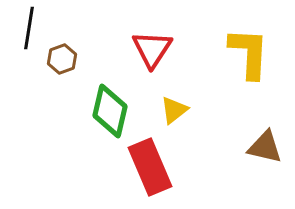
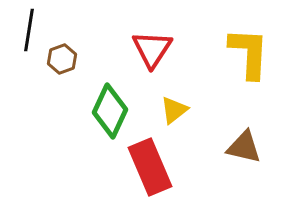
black line: moved 2 px down
green diamond: rotated 12 degrees clockwise
brown triangle: moved 21 px left
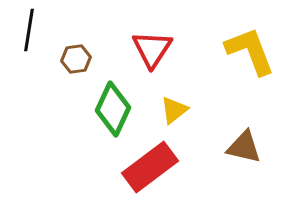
yellow L-shape: moved 1 px right, 2 px up; rotated 24 degrees counterclockwise
brown hexagon: moved 14 px right; rotated 12 degrees clockwise
green diamond: moved 3 px right, 2 px up
red rectangle: rotated 76 degrees clockwise
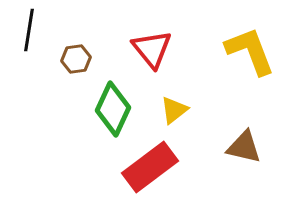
red triangle: rotated 12 degrees counterclockwise
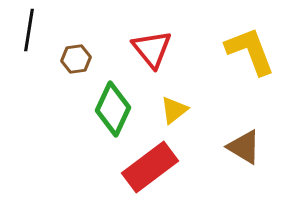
brown triangle: rotated 18 degrees clockwise
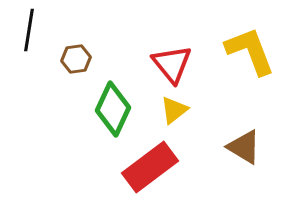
red triangle: moved 20 px right, 15 px down
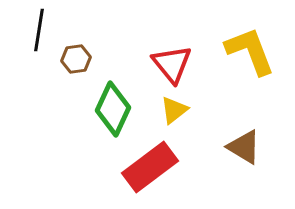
black line: moved 10 px right
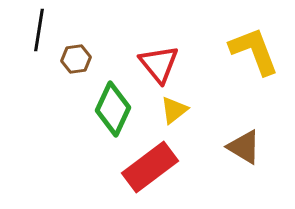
yellow L-shape: moved 4 px right
red triangle: moved 13 px left
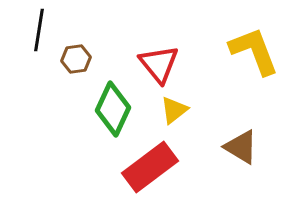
brown triangle: moved 3 px left
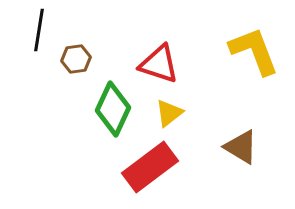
red triangle: rotated 33 degrees counterclockwise
yellow triangle: moved 5 px left, 3 px down
